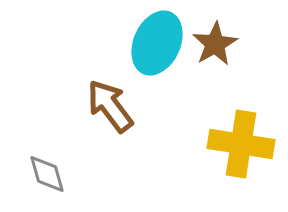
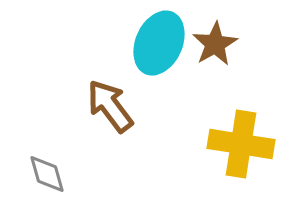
cyan ellipse: moved 2 px right
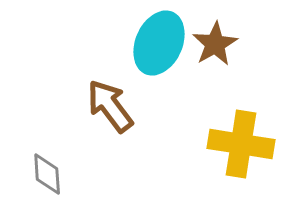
gray diamond: rotated 12 degrees clockwise
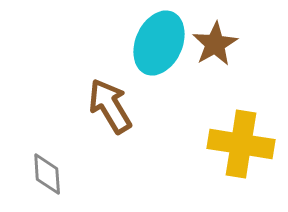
brown arrow: rotated 6 degrees clockwise
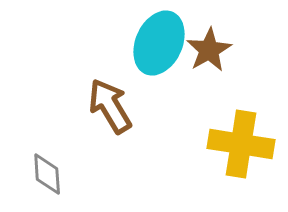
brown star: moved 6 px left, 6 px down
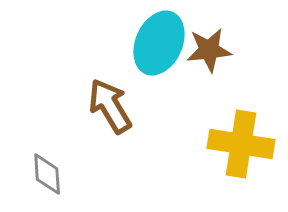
brown star: rotated 24 degrees clockwise
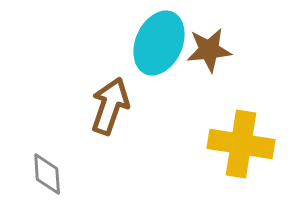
brown arrow: rotated 50 degrees clockwise
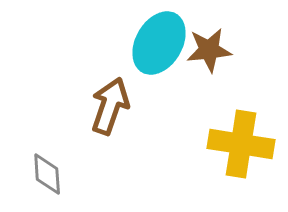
cyan ellipse: rotated 6 degrees clockwise
